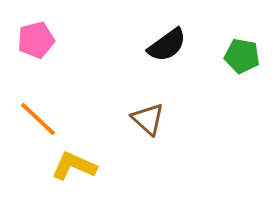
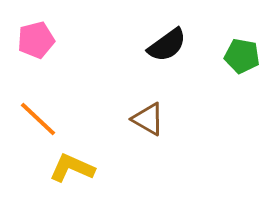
brown triangle: rotated 12 degrees counterclockwise
yellow L-shape: moved 2 px left, 2 px down
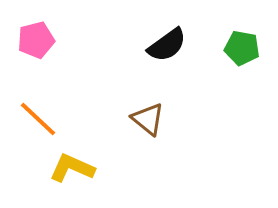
green pentagon: moved 8 px up
brown triangle: rotated 9 degrees clockwise
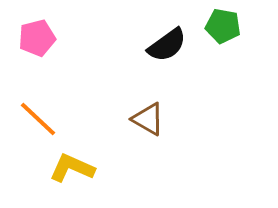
pink pentagon: moved 1 px right, 2 px up
green pentagon: moved 19 px left, 22 px up
brown triangle: rotated 9 degrees counterclockwise
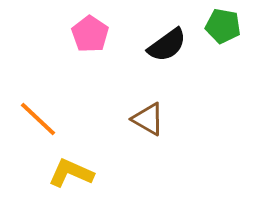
pink pentagon: moved 53 px right, 4 px up; rotated 24 degrees counterclockwise
yellow L-shape: moved 1 px left, 5 px down
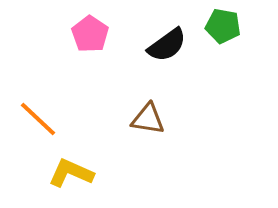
brown triangle: rotated 21 degrees counterclockwise
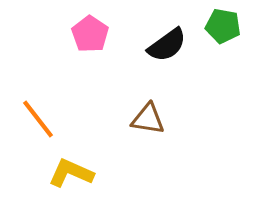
orange line: rotated 9 degrees clockwise
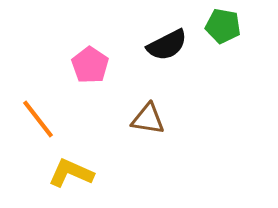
pink pentagon: moved 31 px down
black semicircle: rotated 9 degrees clockwise
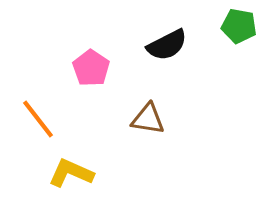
green pentagon: moved 16 px right
pink pentagon: moved 1 px right, 3 px down
